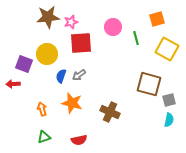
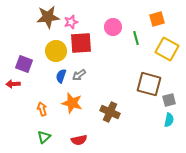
yellow circle: moved 9 px right, 3 px up
green triangle: rotated 24 degrees counterclockwise
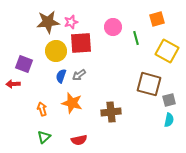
brown star: moved 5 px down
yellow square: moved 2 px down
brown cross: moved 1 px right; rotated 30 degrees counterclockwise
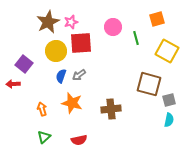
brown star: rotated 20 degrees counterclockwise
purple square: rotated 18 degrees clockwise
brown cross: moved 3 px up
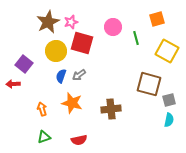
red square: moved 1 px right; rotated 20 degrees clockwise
green triangle: rotated 24 degrees clockwise
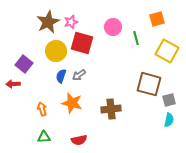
green triangle: rotated 16 degrees clockwise
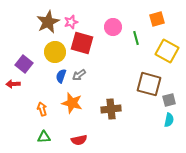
yellow circle: moved 1 px left, 1 px down
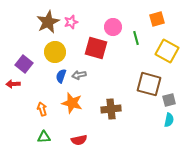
red square: moved 14 px right, 5 px down
gray arrow: rotated 24 degrees clockwise
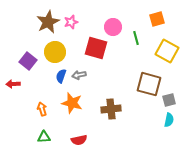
purple square: moved 4 px right, 3 px up
